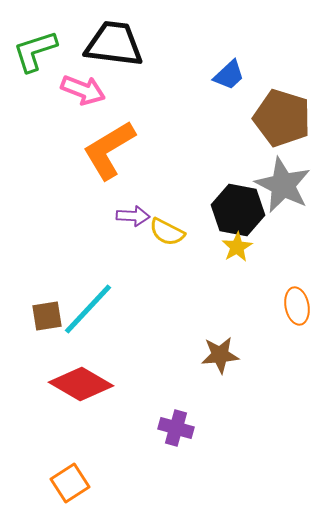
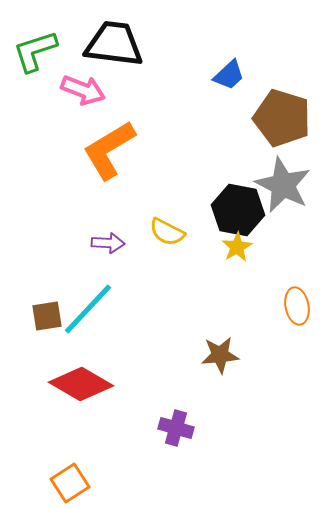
purple arrow: moved 25 px left, 27 px down
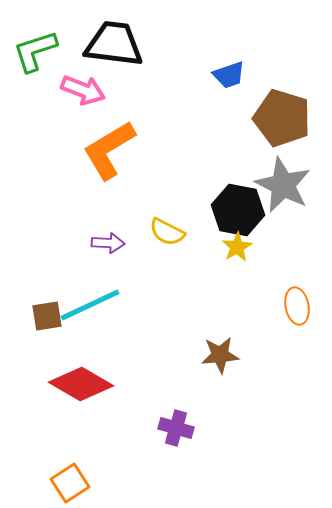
blue trapezoid: rotated 24 degrees clockwise
cyan line: moved 2 px right, 4 px up; rotated 22 degrees clockwise
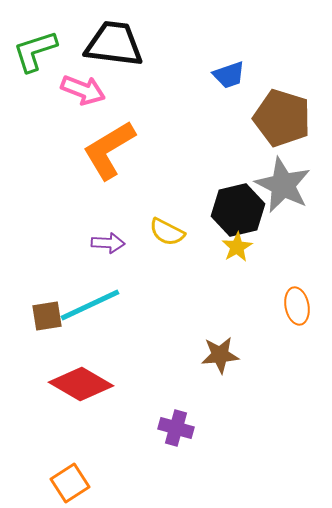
black hexagon: rotated 24 degrees counterclockwise
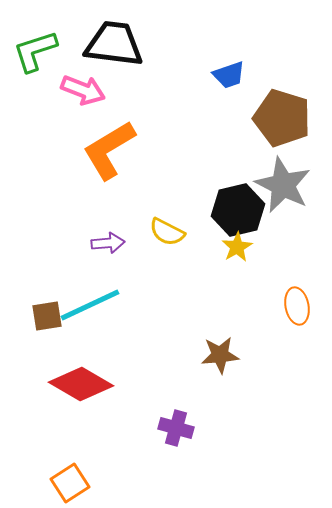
purple arrow: rotated 8 degrees counterclockwise
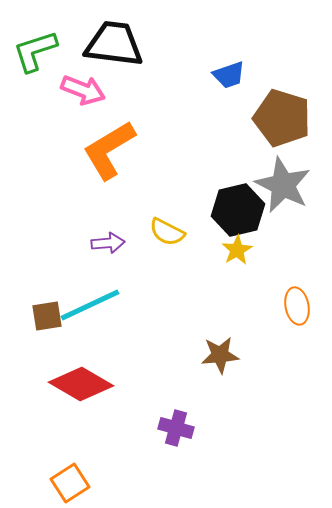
yellow star: moved 3 px down
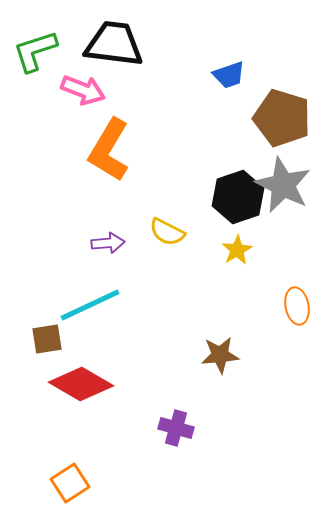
orange L-shape: rotated 28 degrees counterclockwise
black hexagon: moved 13 px up; rotated 6 degrees counterclockwise
brown square: moved 23 px down
